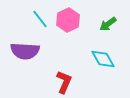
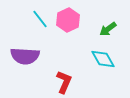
green arrow: moved 5 px down
purple semicircle: moved 5 px down
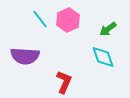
cyan diamond: moved 2 px up; rotated 10 degrees clockwise
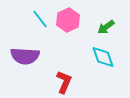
green arrow: moved 2 px left, 2 px up
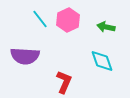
green arrow: rotated 48 degrees clockwise
cyan diamond: moved 1 px left, 4 px down
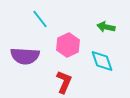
pink hexagon: moved 25 px down
